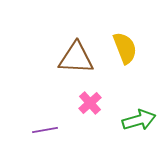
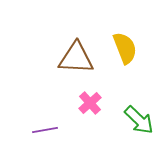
green arrow: rotated 60 degrees clockwise
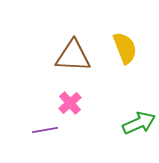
brown triangle: moved 3 px left, 2 px up
pink cross: moved 20 px left
green arrow: moved 3 px down; rotated 68 degrees counterclockwise
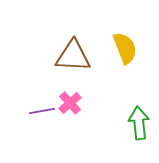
green arrow: rotated 72 degrees counterclockwise
purple line: moved 3 px left, 19 px up
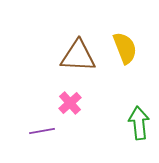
brown triangle: moved 5 px right
purple line: moved 20 px down
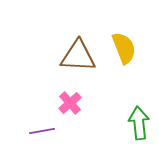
yellow semicircle: moved 1 px left
